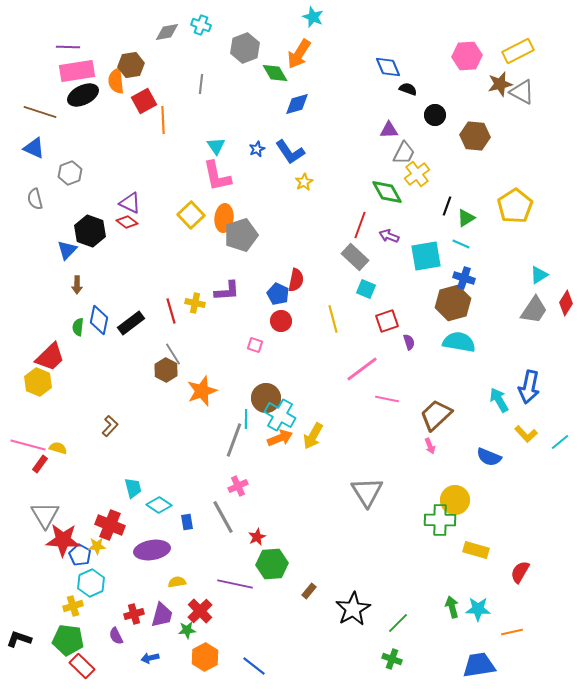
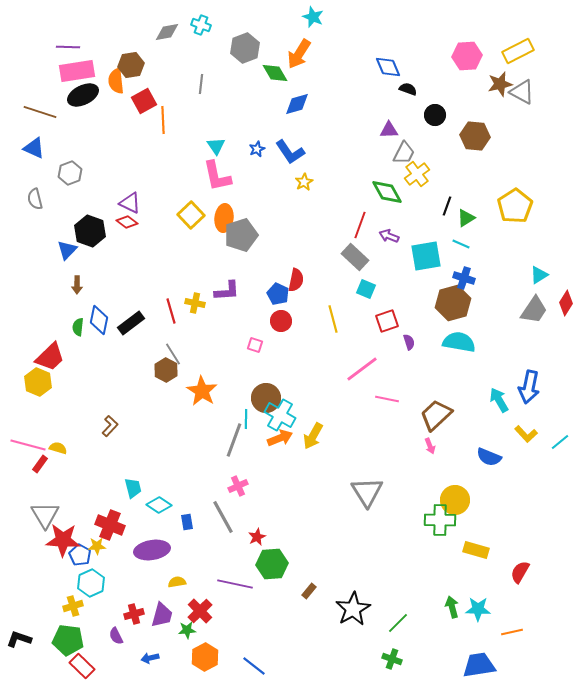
orange star at (202, 391): rotated 20 degrees counterclockwise
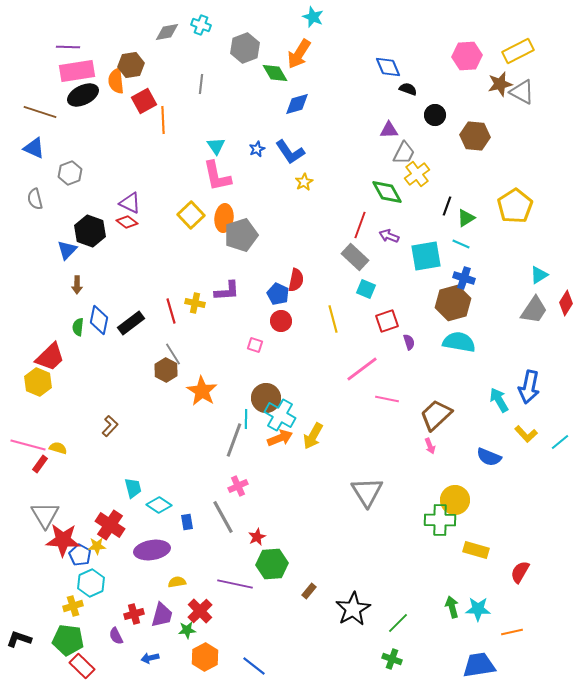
red cross at (110, 525): rotated 12 degrees clockwise
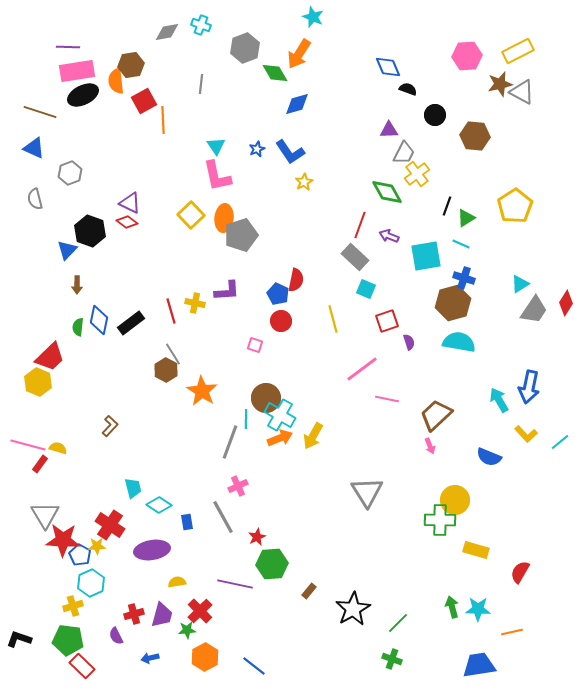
cyan triangle at (539, 275): moved 19 px left, 9 px down
gray line at (234, 440): moved 4 px left, 2 px down
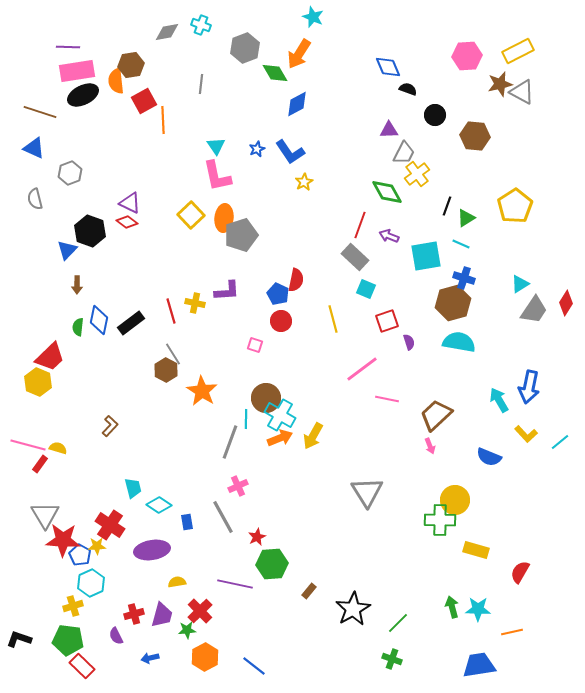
blue diamond at (297, 104): rotated 12 degrees counterclockwise
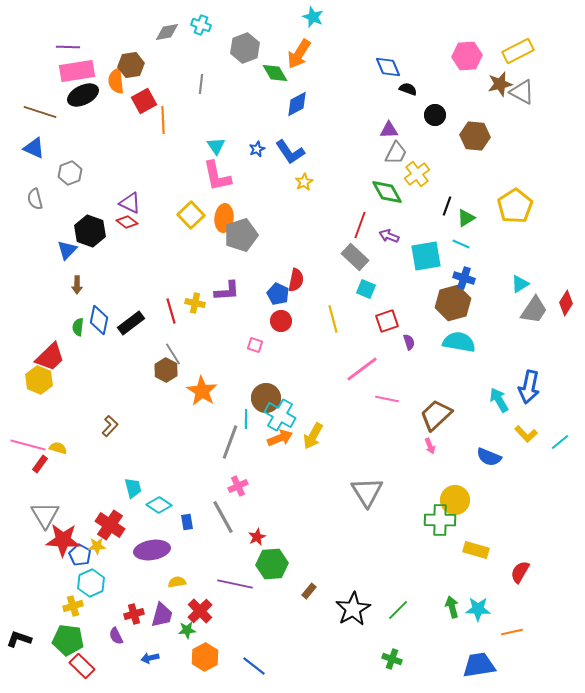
gray trapezoid at (404, 153): moved 8 px left
yellow hexagon at (38, 382): moved 1 px right, 2 px up
green line at (398, 623): moved 13 px up
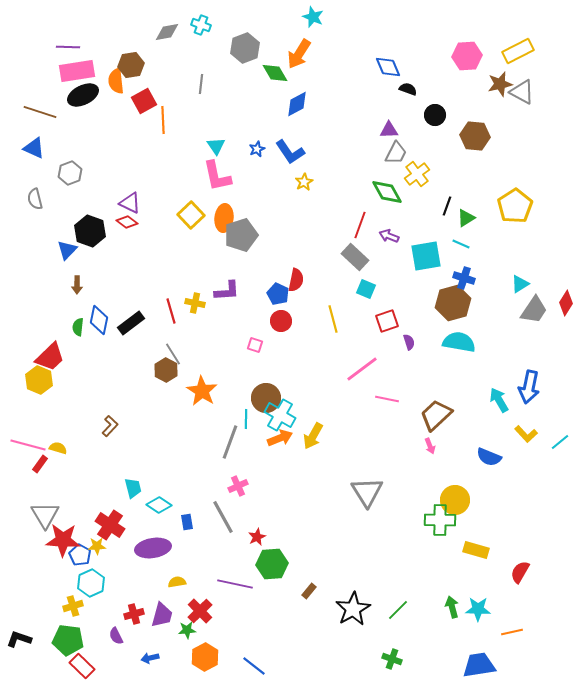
purple ellipse at (152, 550): moved 1 px right, 2 px up
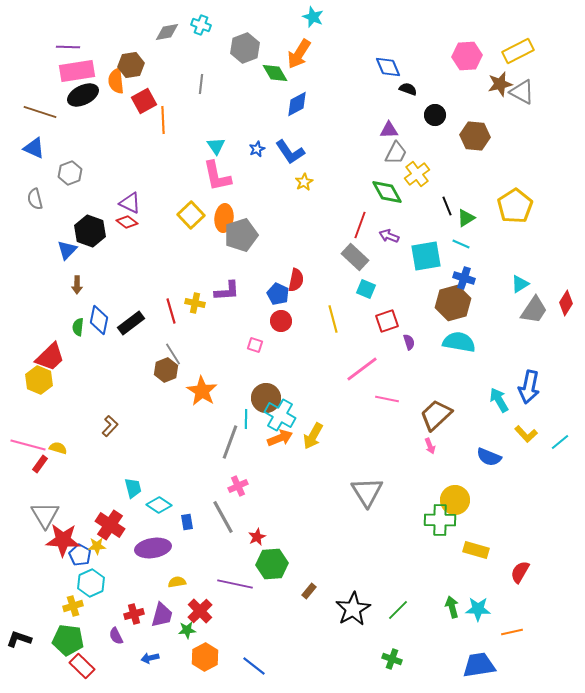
black line at (447, 206): rotated 42 degrees counterclockwise
brown hexagon at (166, 370): rotated 10 degrees clockwise
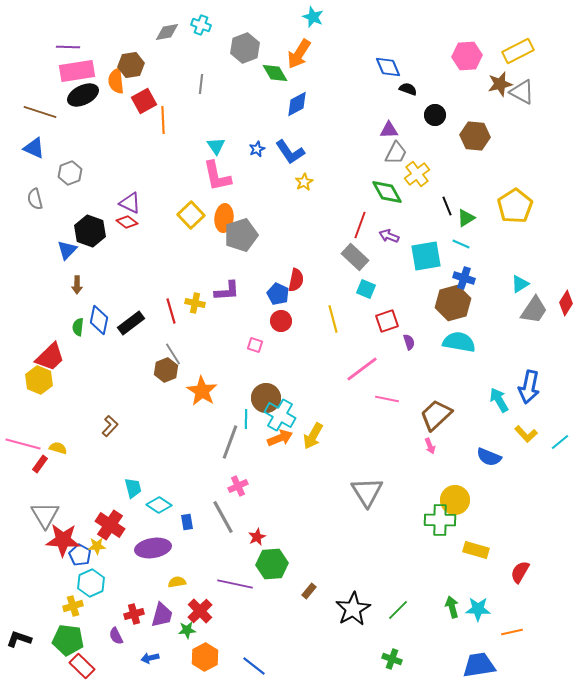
pink line at (28, 445): moved 5 px left, 1 px up
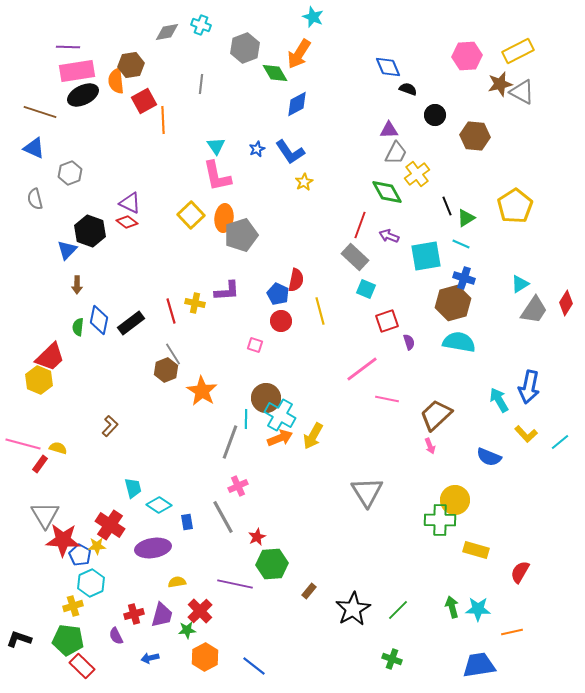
yellow line at (333, 319): moved 13 px left, 8 px up
